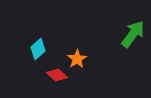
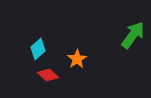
green arrow: moved 1 px down
red diamond: moved 9 px left
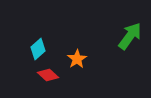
green arrow: moved 3 px left, 1 px down
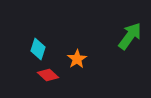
cyan diamond: rotated 30 degrees counterclockwise
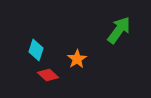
green arrow: moved 11 px left, 6 px up
cyan diamond: moved 2 px left, 1 px down
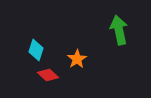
green arrow: rotated 48 degrees counterclockwise
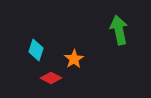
orange star: moved 3 px left
red diamond: moved 3 px right, 3 px down; rotated 15 degrees counterclockwise
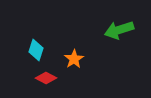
green arrow: rotated 96 degrees counterclockwise
red diamond: moved 5 px left
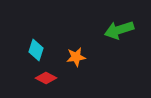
orange star: moved 2 px right, 2 px up; rotated 24 degrees clockwise
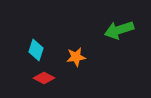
red diamond: moved 2 px left
